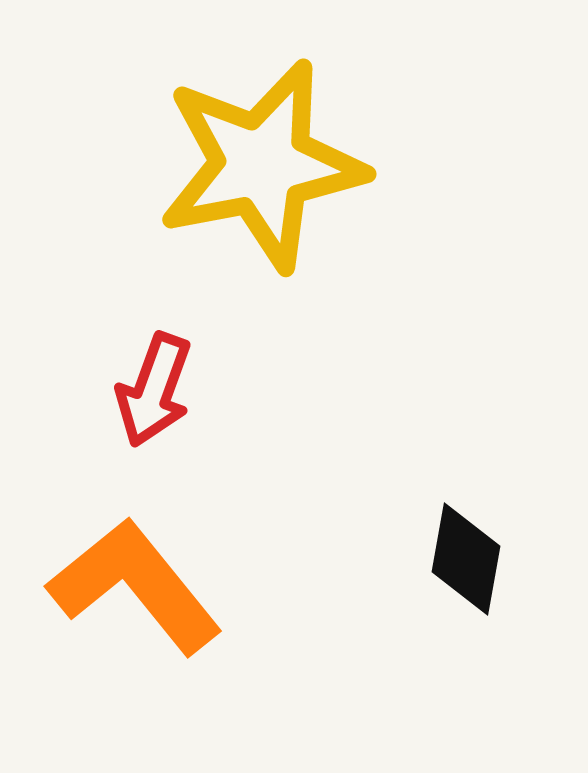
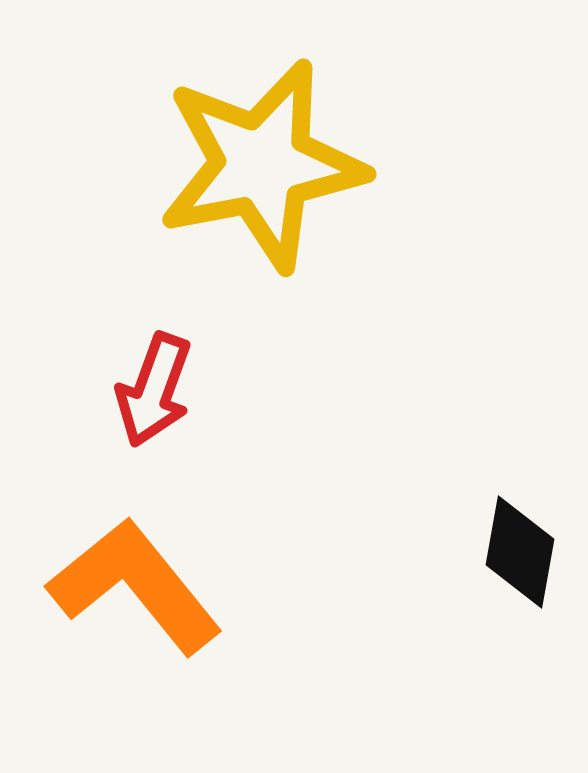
black diamond: moved 54 px right, 7 px up
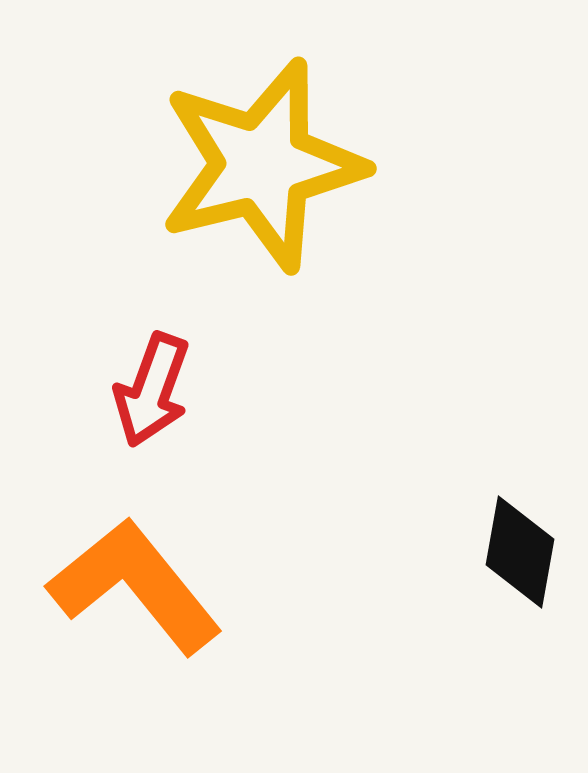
yellow star: rotated 3 degrees counterclockwise
red arrow: moved 2 px left
